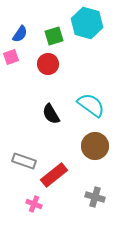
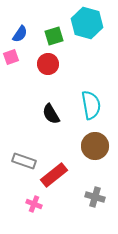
cyan semicircle: rotated 44 degrees clockwise
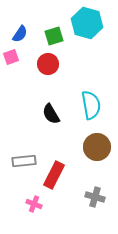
brown circle: moved 2 px right, 1 px down
gray rectangle: rotated 25 degrees counterclockwise
red rectangle: rotated 24 degrees counterclockwise
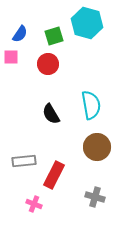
pink square: rotated 21 degrees clockwise
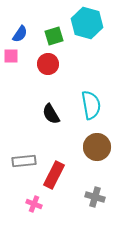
pink square: moved 1 px up
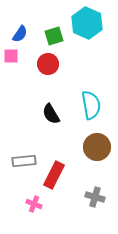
cyan hexagon: rotated 8 degrees clockwise
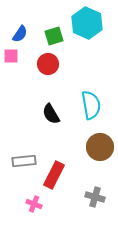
brown circle: moved 3 px right
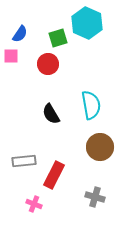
green square: moved 4 px right, 2 px down
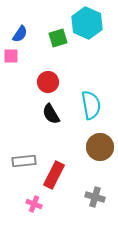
red circle: moved 18 px down
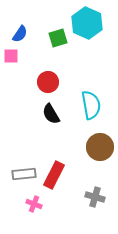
gray rectangle: moved 13 px down
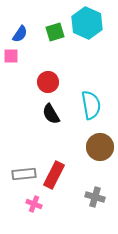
green square: moved 3 px left, 6 px up
